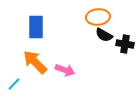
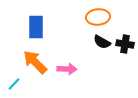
black semicircle: moved 2 px left, 7 px down
pink arrow: moved 2 px right, 1 px up; rotated 18 degrees counterclockwise
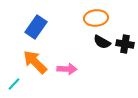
orange ellipse: moved 2 px left, 1 px down
blue rectangle: rotated 35 degrees clockwise
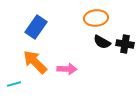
cyan line: rotated 32 degrees clockwise
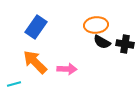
orange ellipse: moved 7 px down
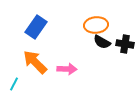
cyan line: rotated 48 degrees counterclockwise
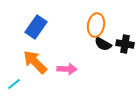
orange ellipse: rotated 75 degrees counterclockwise
black semicircle: moved 1 px right, 2 px down
cyan line: rotated 24 degrees clockwise
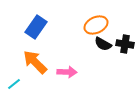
orange ellipse: rotated 55 degrees clockwise
pink arrow: moved 3 px down
